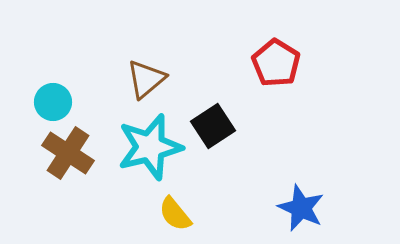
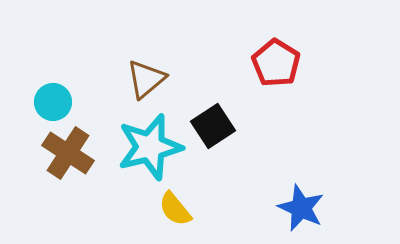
yellow semicircle: moved 5 px up
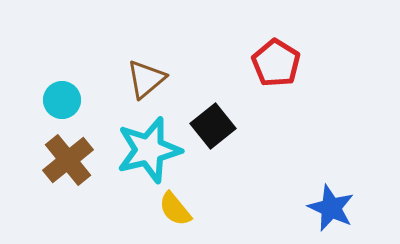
cyan circle: moved 9 px right, 2 px up
black square: rotated 6 degrees counterclockwise
cyan star: moved 1 px left, 3 px down
brown cross: moved 7 px down; rotated 18 degrees clockwise
blue star: moved 30 px right
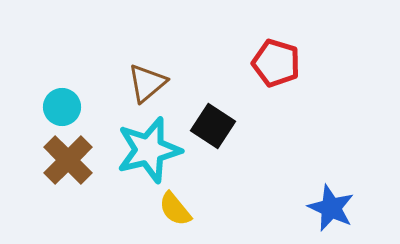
red pentagon: rotated 15 degrees counterclockwise
brown triangle: moved 1 px right, 4 px down
cyan circle: moved 7 px down
black square: rotated 18 degrees counterclockwise
brown cross: rotated 6 degrees counterclockwise
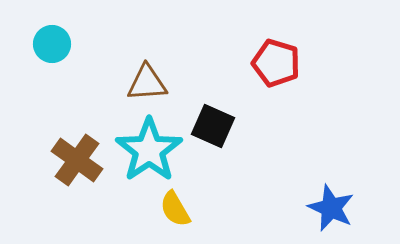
brown triangle: rotated 36 degrees clockwise
cyan circle: moved 10 px left, 63 px up
black square: rotated 9 degrees counterclockwise
cyan star: rotated 20 degrees counterclockwise
brown cross: moved 9 px right; rotated 9 degrees counterclockwise
yellow semicircle: rotated 9 degrees clockwise
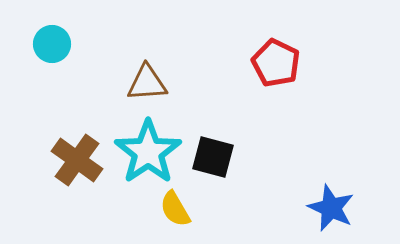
red pentagon: rotated 9 degrees clockwise
black square: moved 31 px down; rotated 9 degrees counterclockwise
cyan star: moved 1 px left, 2 px down
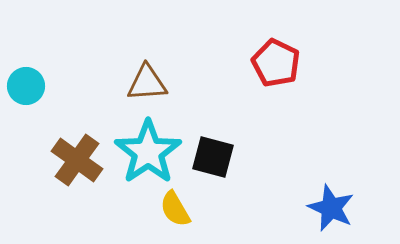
cyan circle: moved 26 px left, 42 px down
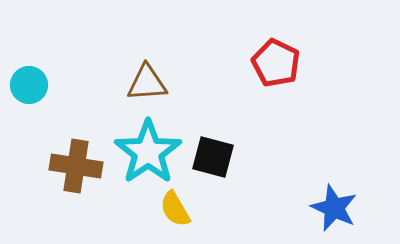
cyan circle: moved 3 px right, 1 px up
brown cross: moved 1 px left, 6 px down; rotated 27 degrees counterclockwise
blue star: moved 3 px right
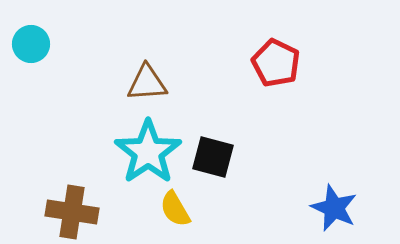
cyan circle: moved 2 px right, 41 px up
brown cross: moved 4 px left, 46 px down
